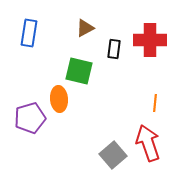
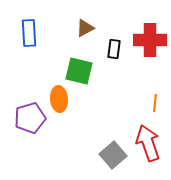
blue rectangle: rotated 12 degrees counterclockwise
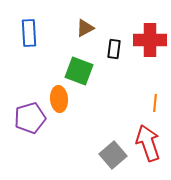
green square: rotated 8 degrees clockwise
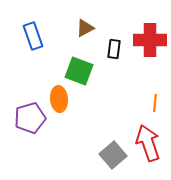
blue rectangle: moved 4 px right, 3 px down; rotated 16 degrees counterclockwise
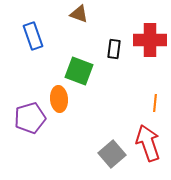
brown triangle: moved 6 px left, 14 px up; rotated 48 degrees clockwise
gray square: moved 1 px left, 1 px up
